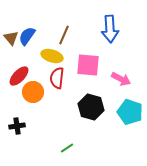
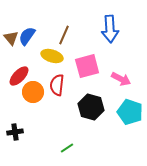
pink square: moved 1 px left, 1 px down; rotated 20 degrees counterclockwise
red semicircle: moved 7 px down
black cross: moved 2 px left, 6 px down
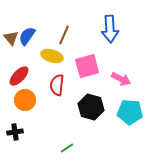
orange circle: moved 8 px left, 8 px down
cyan pentagon: rotated 15 degrees counterclockwise
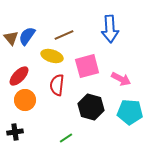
brown line: rotated 42 degrees clockwise
green line: moved 1 px left, 10 px up
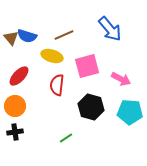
blue arrow: rotated 36 degrees counterclockwise
blue semicircle: rotated 108 degrees counterclockwise
orange circle: moved 10 px left, 6 px down
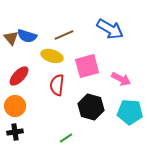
blue arrow: rotated 20 degrees counterclockwise
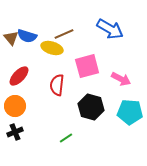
brown line: moved 1 px up
yellow ellipse: moved 8 px up
black cross: rotated 14 degrees counterclockwise
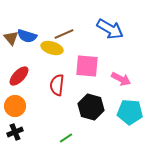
pink square: rotated 20 degrees clockwise
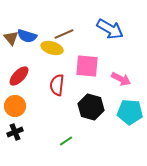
green line: moved 3 px down
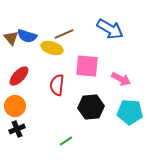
black hexagon: rotated 20 degrees counterclockwise
black cross: moved 2 px right, 3 px up
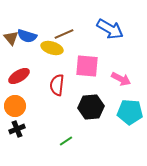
red ellipse: rotated 15 degrees clockwise
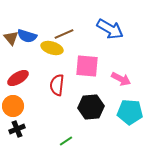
red ellipse: moved 1 px left, 2 px down
orange circle: moved 2 px left
